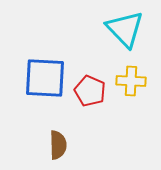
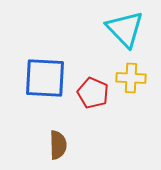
yellow cross: moved 3 px up
red pentagon: moved 3 px right, 2 px down
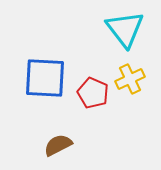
cyan triangle: rotated 6 degrees clockwise
yellow cross: moved 1 px left, 1 px down; rotated 28 degrees counterclockwise
brown semicircle: rotated 116 degrees counterclockwise
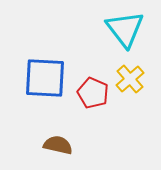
yellow cross: rotated 16 degrees counterclockwise
brown semicircle: rotated 40 degrees clockwise
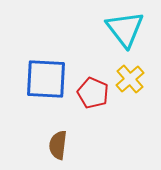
blue square: moved 1 px right, 1 px down
brown semicircle: rotated 96 degrees counterclockwise
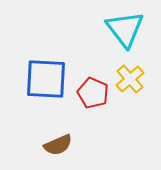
brown semicircle: rotated 120 degrees counterclockwise
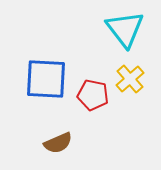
red pentagon: moved 2 px down; rotated 12 degrees counterclockwise
brown semicircle: moved 2 px up
